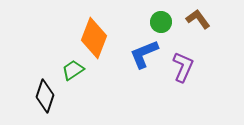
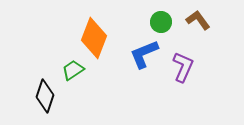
brown L-shape: moved 1 px down
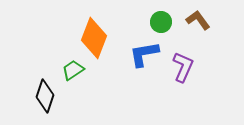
blue L-shape: rotated 12 degrees clockwise
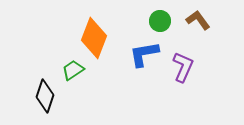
green circle: moved 1 px left, 1 px up
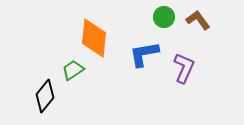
green circle: moved 4 px right, 4 px up
orange diamond: rotated 15 degrees counterclockwise
purple L-shape: moved 1 px right, 1 px down
black diamond: rotated 20 degrees clockwise
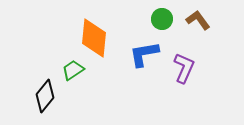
green circle: moved 2 px left, 2 px down
